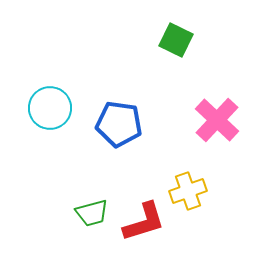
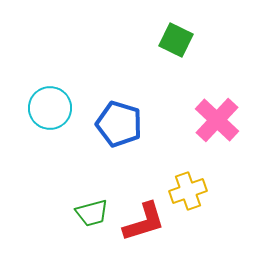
blue pentagon: rotated 9 degrees clockwise
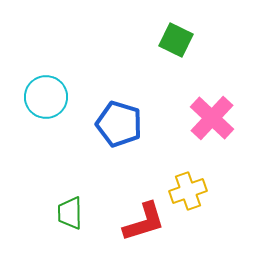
cyan circle: moved 4 px left, 11 px up
pink cross: moved 5 px left, 2 px up
green trapezoid: moved 22 px left; rotated 104 degrees clockwise
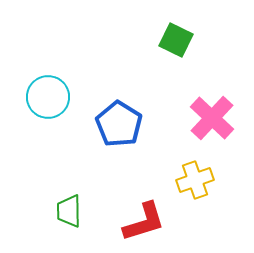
cyan circle: moved 2 px right
blue pentagon: rotated 15 degrees clockwise
yellow cross: moved 7 px right, 11 px up
green trapezoid: moved 1 px left, 2 px up
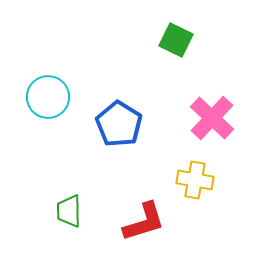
yellow cross: rotated 30 degrees clockwise
